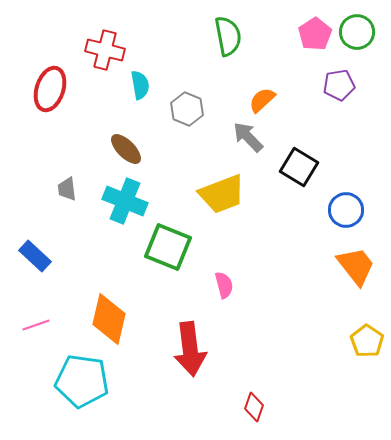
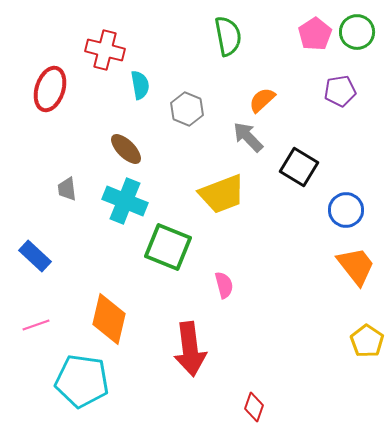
purple pentagon: moved 1 px right, 6 px down
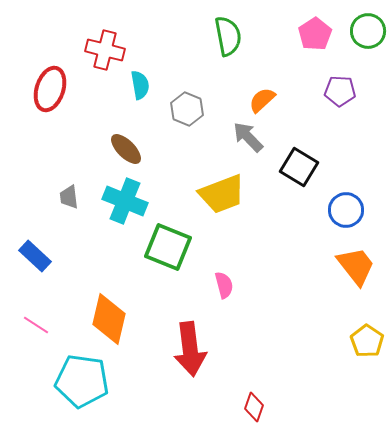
green circle: moved 11 px right, 1 px up
purple pentagon: rotated 12 degrees clockwise
gray trapezoid: moved 2 px right, 8 px down
pink line: rotated 52 degrees clockwise
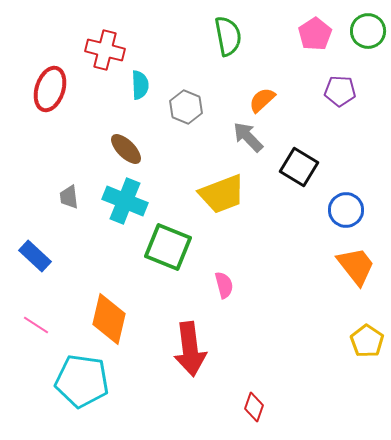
cyan semicircle: rotated 8 degrees clockwise
gray hexagon: moved 1 px left, 2 px up
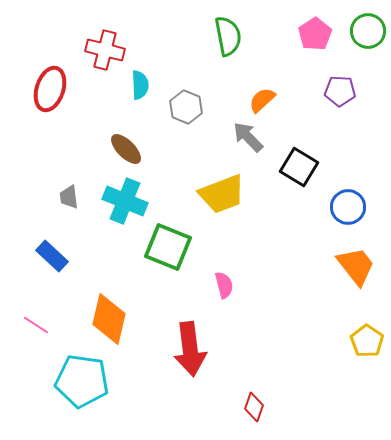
blue circle: moved 2 px right, 3 px up
blue rectangle: moved 17 px right
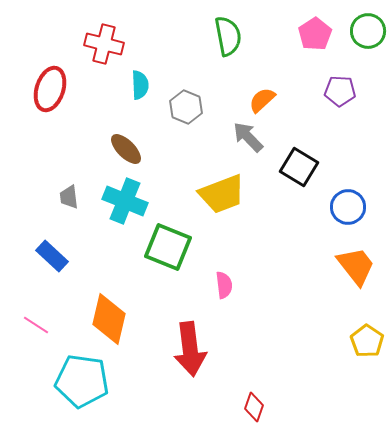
red cross: moved 1 px left, 6 px up
pink semicircle: rotated 8 degrees clockwise
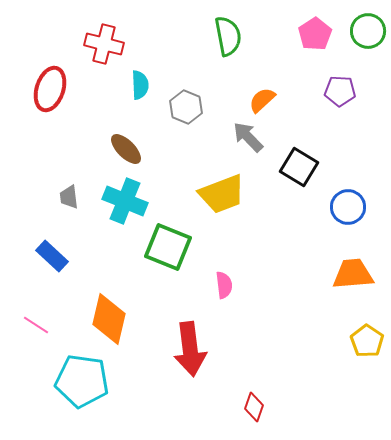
orange trapezoid: moved 3 px left, 8 px down; rotated 57 degrees counterclockwise
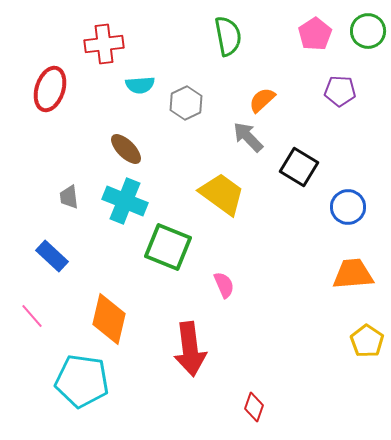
red cross: rotated 21 degrees counterclockwise
cyan semicircle: rotated 88 degrees clockwise
gray hexagon: moved 4 px up; rotated 12 degrees clockwise
yellow trapezoid: rotated 123 degrees counterclockwise
pink semicircle: rotated 16 degrees counterclockwise
pink line: moved 4 px left, 9 px up; rotated 16 degrees clockwise
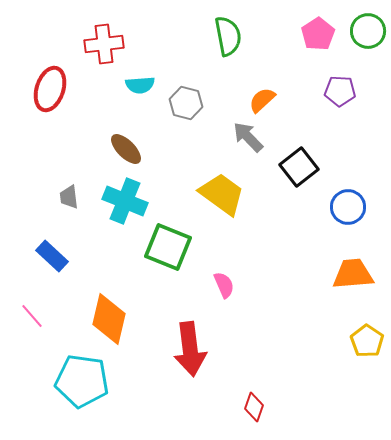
pink pentagon: moved 3 px right
gray hexagon: rotated 20 degrees counterclockwise
black square: rotated 21 degrees clockwise
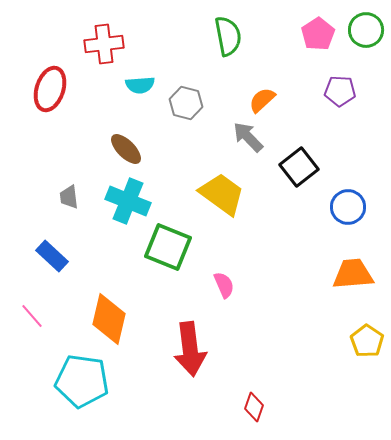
green circle: moved 2 px left, 1 px up
cyan cross: moved 3 px right
